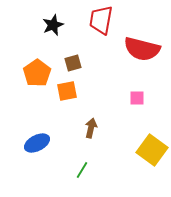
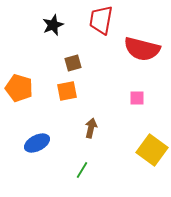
orange pentagon: moved 18 px left, 15 px down; rotated 20 degrees counterclockwise
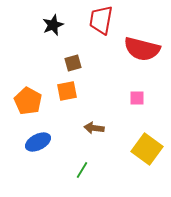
orange pentagon: moved 9 px right, 13 px down; rotated 12 degrees clockwise
brown arrow: moved 3 px right; rotated 96 degrees counterclockwise
blue ellipse: moved 1 px right, 1 px up
yellow square: moved 5 px left, 1 px up
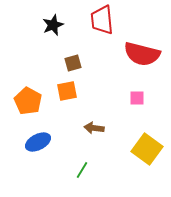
red trapezoid: moved 1 px right; rotated 16 degrees counterclockwise
red semicircle: moved 5 px down
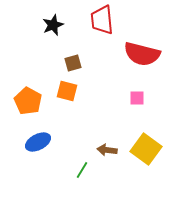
orange square: rotated 25 degrees clockwise
brown arrow: moved 13 px right, 22 px down
yellow square: moved 1 px left
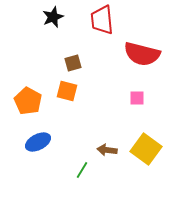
black star: moved 8 px up
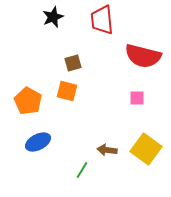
red semicircle: moved 1 px right, 2 px down
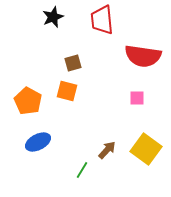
red semicircle: rotated 6 degrees counterclockwise
brown arrow: rotated 126 degrees clockwise
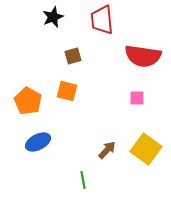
brown square: moved 7 px up
green line: moved 1 px right, 10 px down; rotated 42 degrees counterclockwise
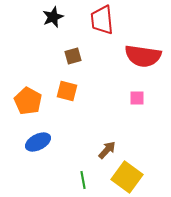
yellow square: moved 19 px left, 28 px down
